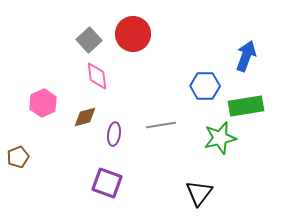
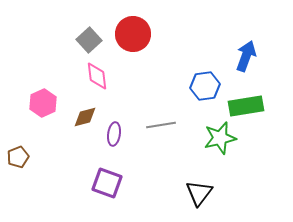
blue hexagon: rotated 8 degrees counterclockwise
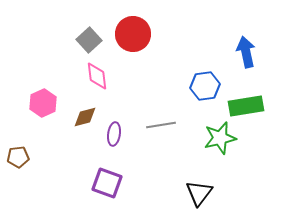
blue arrow: moved 4 px up; rotated 32 degrees counterclockwise
brown pentagon: rotated 15 degrees clockwise
